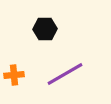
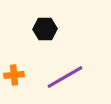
purple line: moved 3 px down
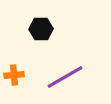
black hexagon: moved 4 px left
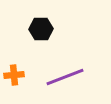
purple line: rotated 9 degrees clockwise
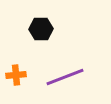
orange cross: moved 2 px right
